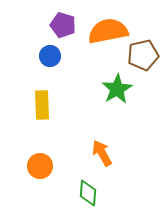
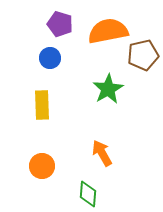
purple pentagon: moved 3 px left, 1 px up
blue circle: moved 2 px down
green star: moved 9 px left
orange circle: moved 2 px right
green diamond: moved 1 px down
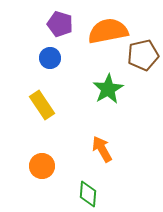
yellow rectangle: rotated 32 degrees counterclockwise
orange arrow: moved 4 px up
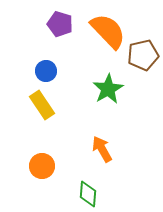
orange semicircle: rotated 57 degrees clockwise
blue circle: moved 4 px left, 13 px down
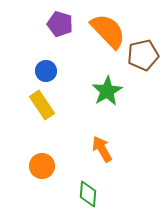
green star: moved 1 px left, 2 px down
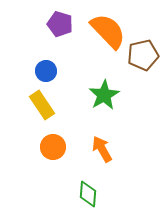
green star: moved 3 px left, 4 px down
orange circle: moved 11 px right, 19 px up
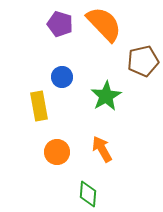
orange semicircle: moved 4 px left, 7 px up
brown pentagon: moved 6 px down
blue circle: moved 16 px right, 6 px down
green star: moved 2 px right, 1 px down
yellow rectangle: moved 3 px left, 1 px down; rotated 24 degrees clockwise
orange circle: moved 4 px right, 5 px down
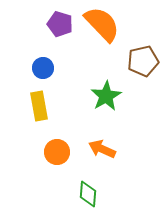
orange semicircle: moved 2 px left
blue circle: moved 19 px left, 9 px up
orange arrow: rotated 36 degrees counterclockwise
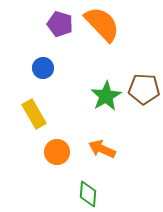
brown pentagon: moved 1 px right, 28 px down; rotated 16 degrees clockwise
yellow rectangle: moved 5 px left, 8 px down; rotated 20 degrees counterclockwise
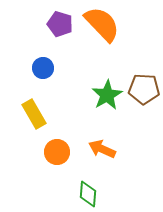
green star: moved 1 px right, 1 px up
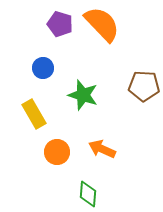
brown pentagon: moved 3 px up
green star: moved 24 px left; rotated 24 degrees counterclockwise
